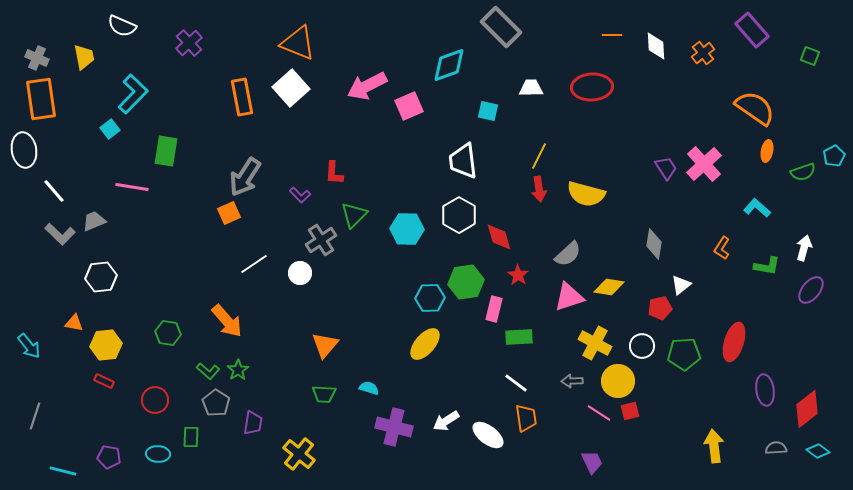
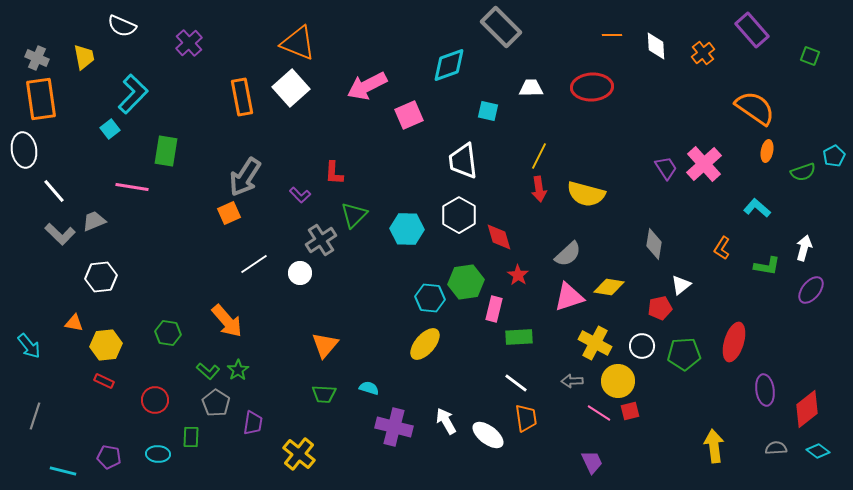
pink square at (409, 106): moved 9 px down
cyan hexagon at (430, 298): rotated 8 degrees clockwise
white arrow at (446, 421): rotated 92 degrees clockwise
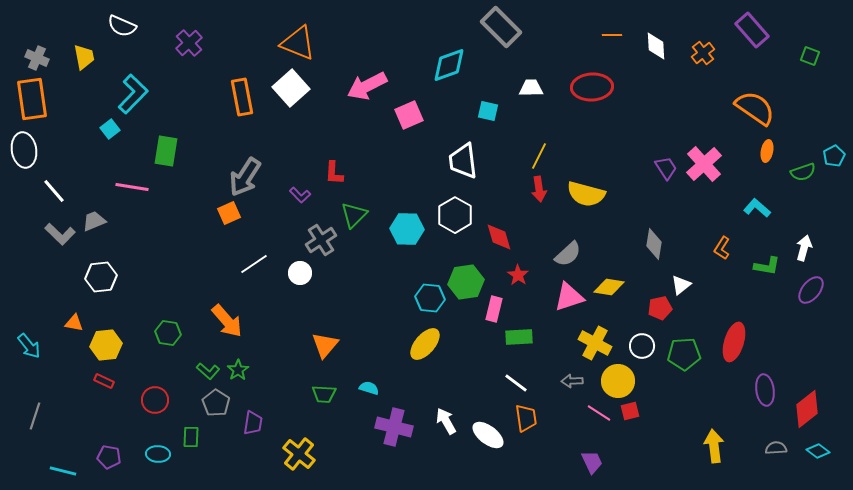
orange rectangle at (41, 99): moved 9 px left
white hexagon at (459, 215): moved 4 px left
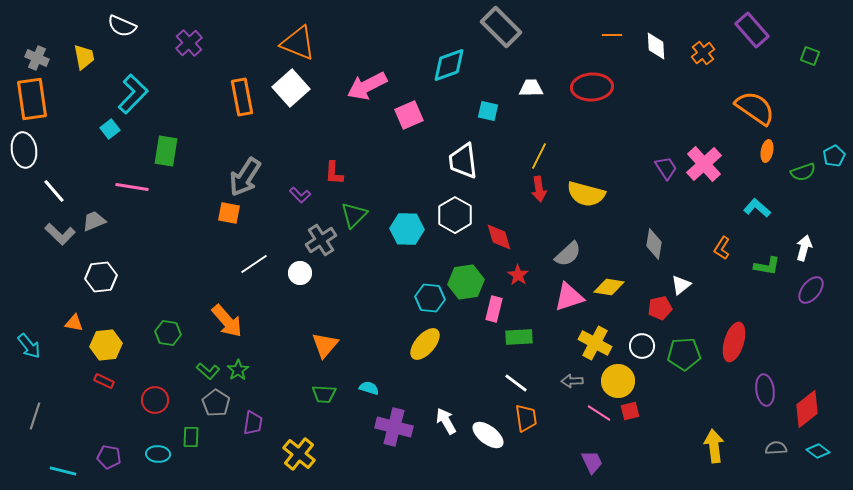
orange square at (229, 213): rotated 35 degrees clockwise
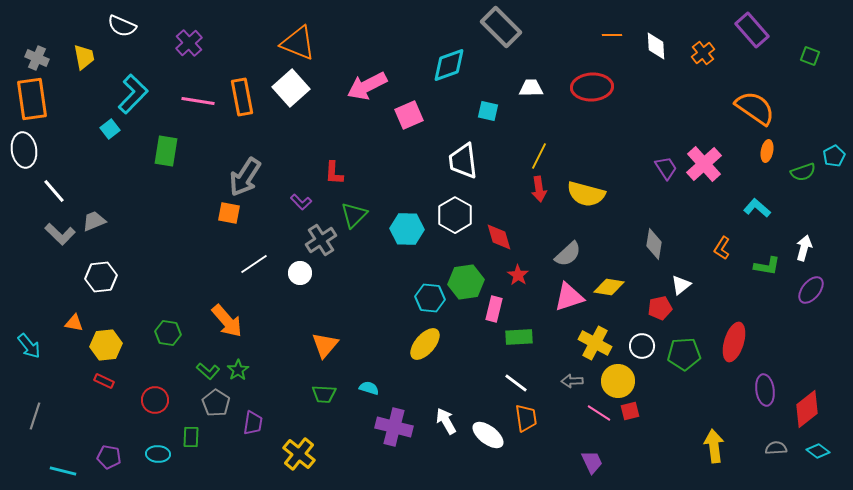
pink line at (132, 187): moved 66 px right, 86 px up
purple L-shape at (300, 195): moved 1 px right, 7 px down
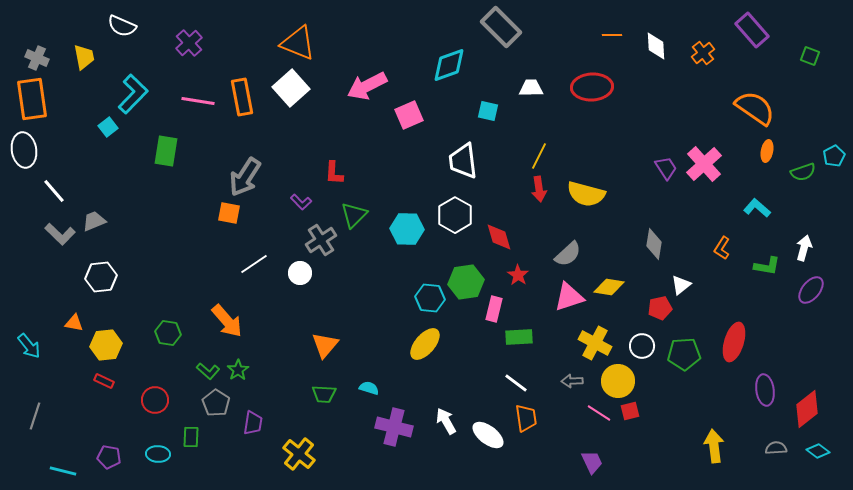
cyan square at (110, 129): moved 2 px left, 2 px up
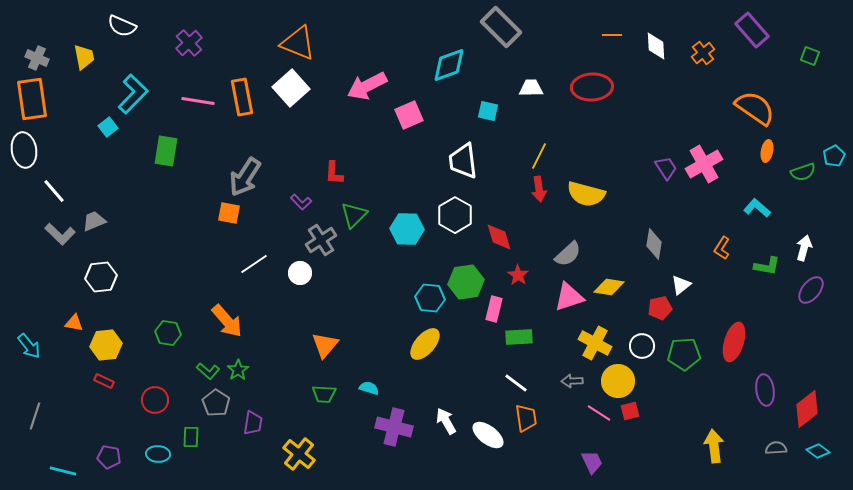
pink cross at (704, 164): rotated 12 degrees clockwise
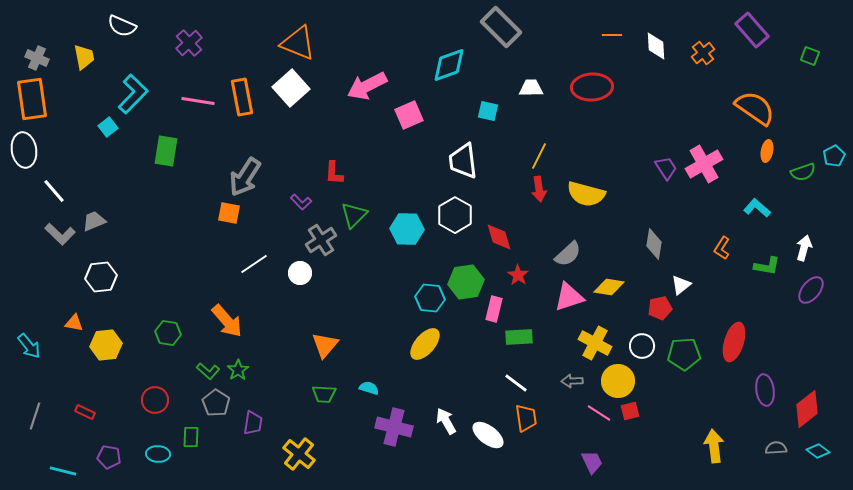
red rectangle at (104, 381): moved 19 px left, 31 px down
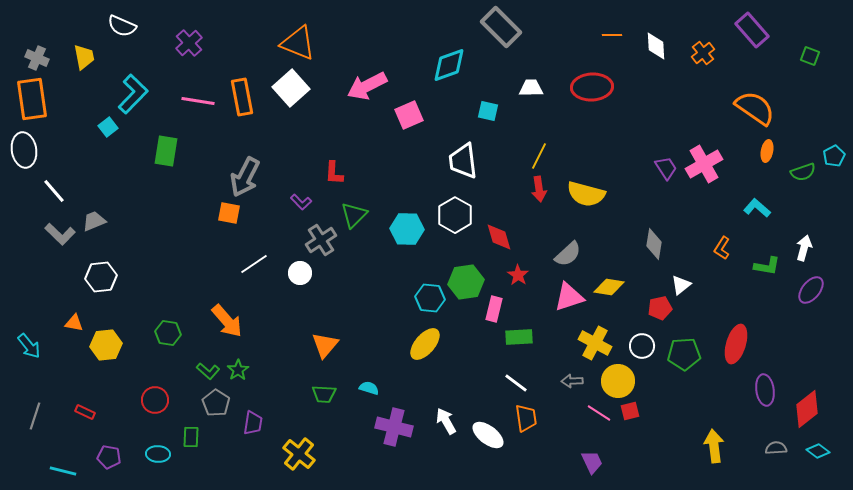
gray arrow at (245, 177): rotated 6 degrees counterclockwise
red ellipse at (734, 342): moved 2 px right, 2 px down
